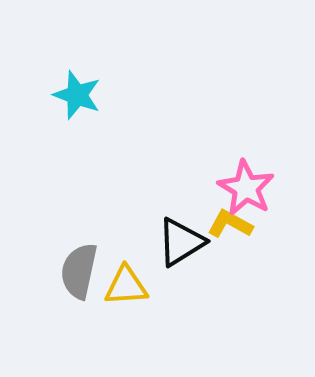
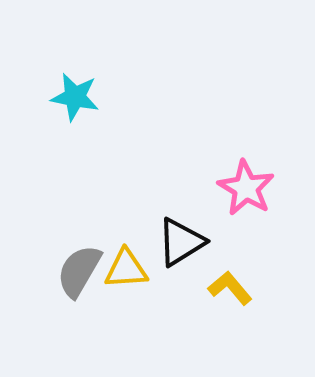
cyan star: moved 2 px left, 2 px down; rotated 9 degrees counterclockwise
yellow L-shape: moved 64 px down; rotated 21 degrees clockwise
gray semicircle: rotated 18 degrees clockwise
yellow triangle: moved 17 px up
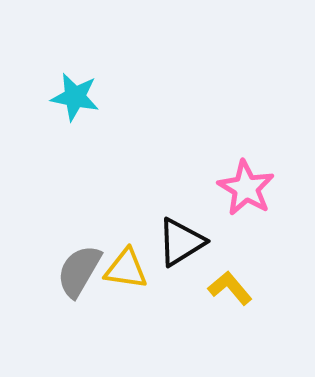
yellow triangle: rotated 12 degrees clockwise
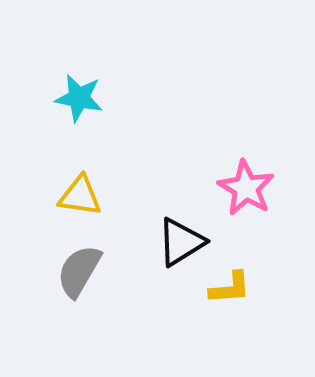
cyan star: moved 4 px right, 1 px down
yellow triangle: moved 46 px left, 73 px up
yellow L-shape: rotated 126 degrees clockwise
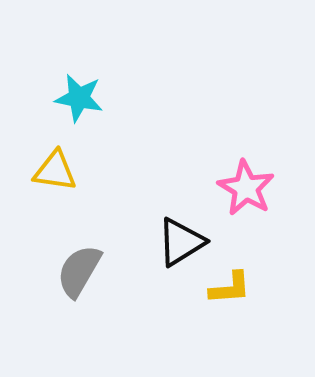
yellow triangle: moved 25 px left, 25 px up
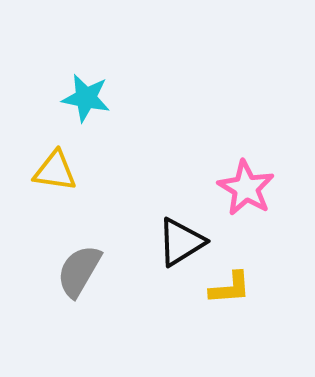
cyan star: moved 7 px right
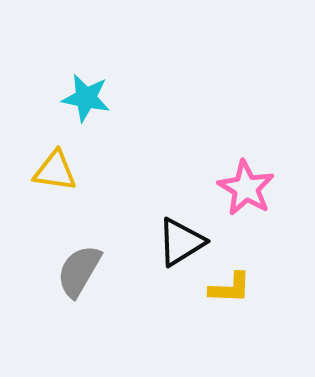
yellow L-shape: rotated 6 degrees clockwise
